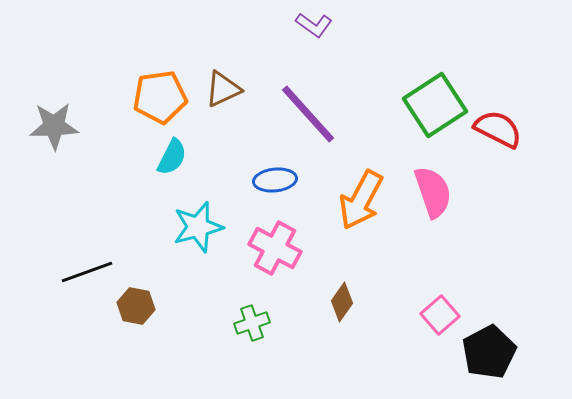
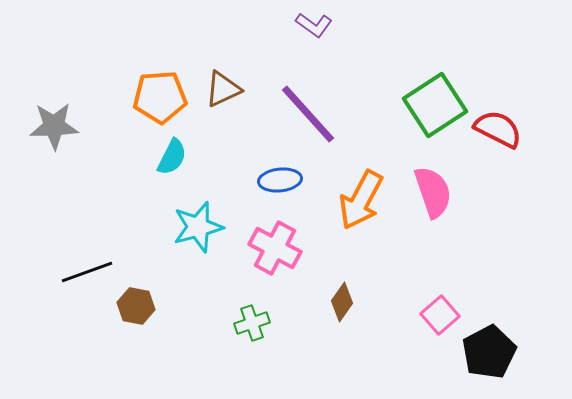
orange pentagon: rotated 4 degrees clockwise
blue ellipse: moved 5 px right
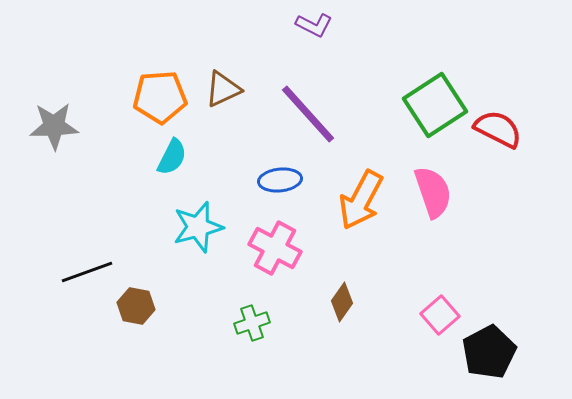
purple L-shape: rotated 9 degrees counterclockwise
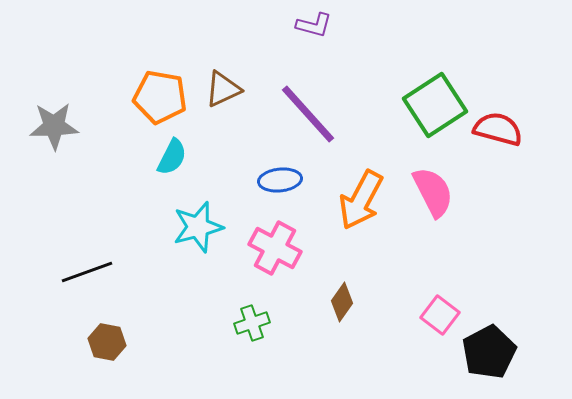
purple L-shape: rotated 12 degrees counterclockwise
orange pentagon: rotated 14 degrees clockwise
red semicircle: rotated 12 degrees counterclockwise
pink semicircle: rotated 8 degrees counterclockwise
brown hexagon: moved 29 px left, 36 px down
pink square: rotated 12 degrees counterclockwise
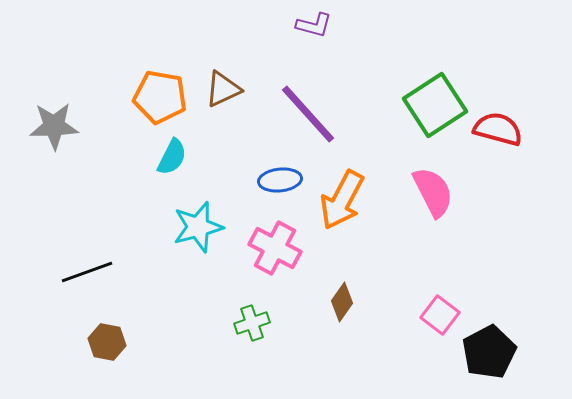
orange arrow: moved 19 px left
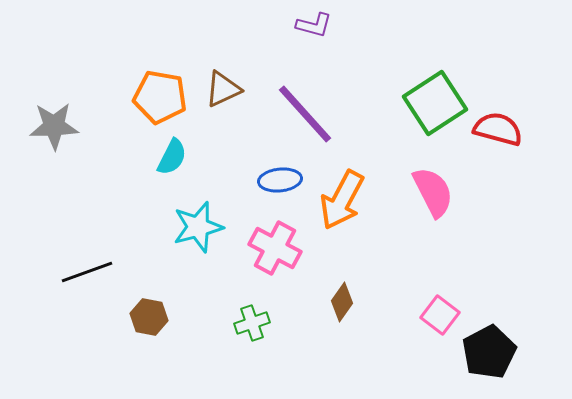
green square: moved 2 px up
purple line: moved 3 px left
brown hexagon: moved 42 px right, 25 px up
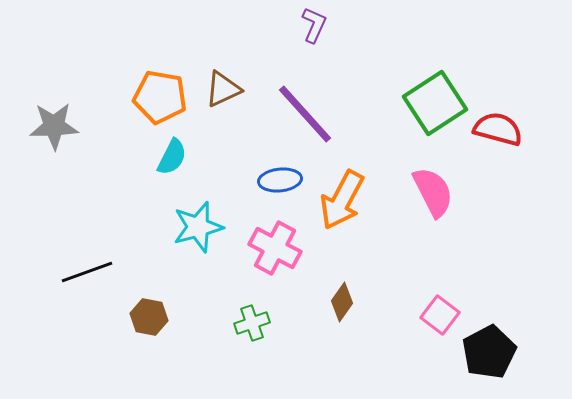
purple L-shape: rotated 81 degrees counterclockwise
